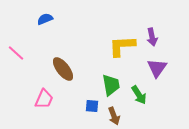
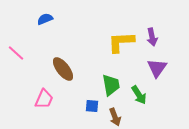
yellow L-shape: moved 1 px left, 4 px up
brown arrow: moved 1 px right, 1 px down
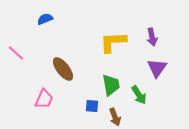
yellow L-shape: moved 8 px left
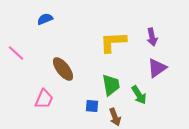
purple triangle: rotated 20 degrees clockwise
